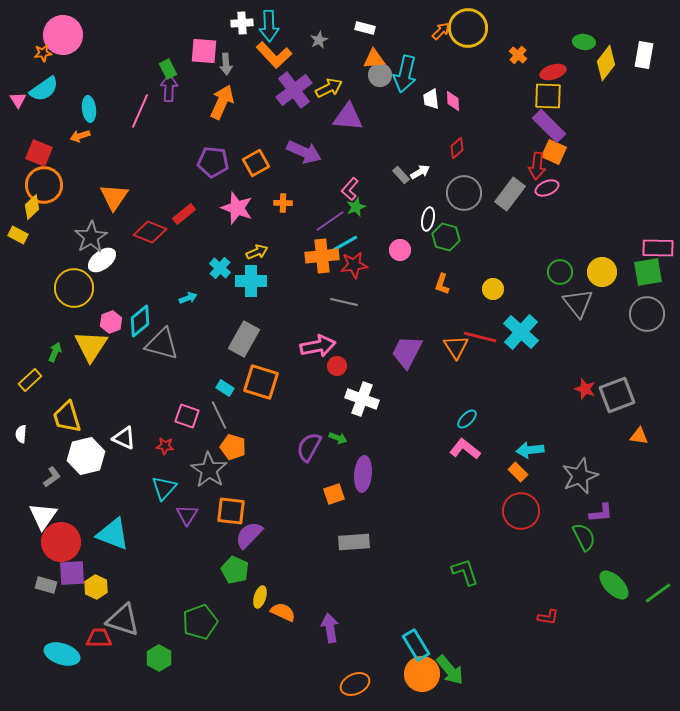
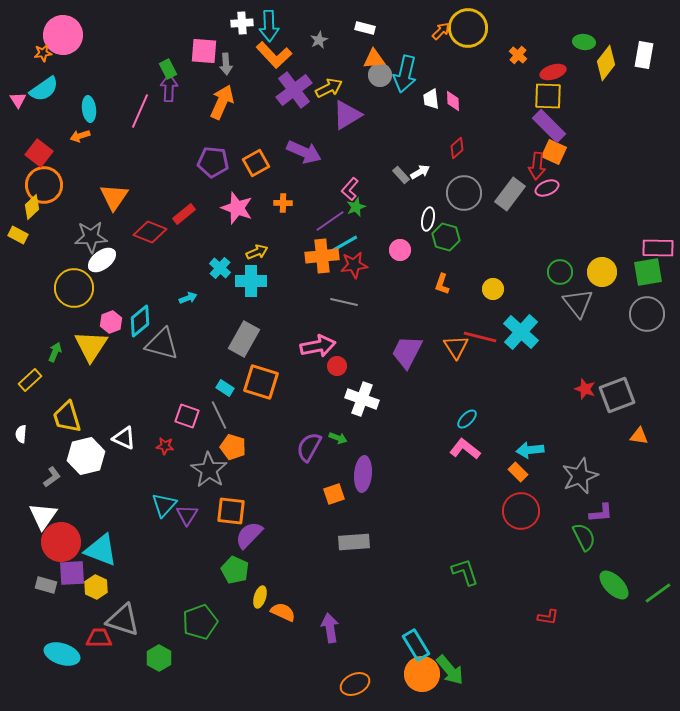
purple triangle at (348, 117): moved 1 px left, 2 px up; rotated 36 degrees counterclockwise
red square at (39, 153): rotated 16 degrees clockwise
gray star at (91, 237): rotated 28 degrees clockwise
cyan triangle at (164, 488): moved 17 px down
cyan triangle at (113, 534): moved 12 px left, 16 px down
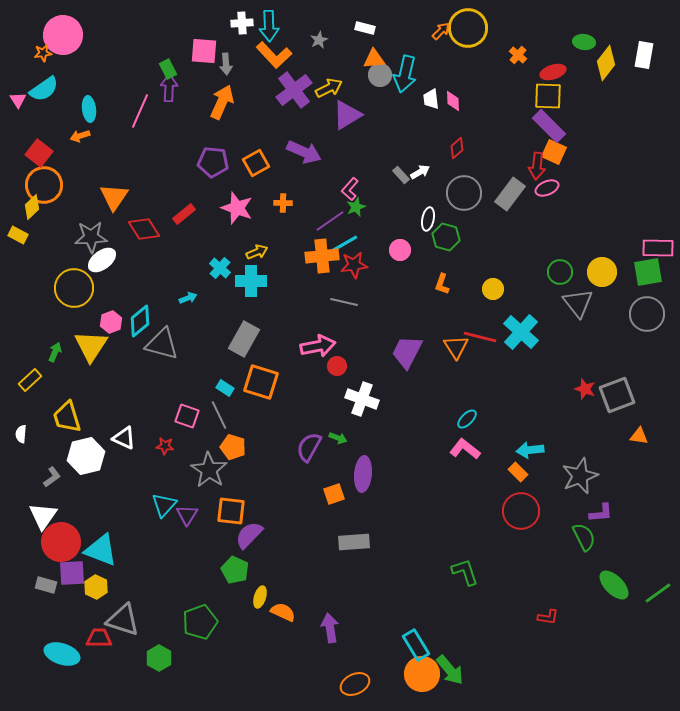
red diamond at (150, 232): moved 6 px left, 3 px up; rotated 36 degrees clockwise
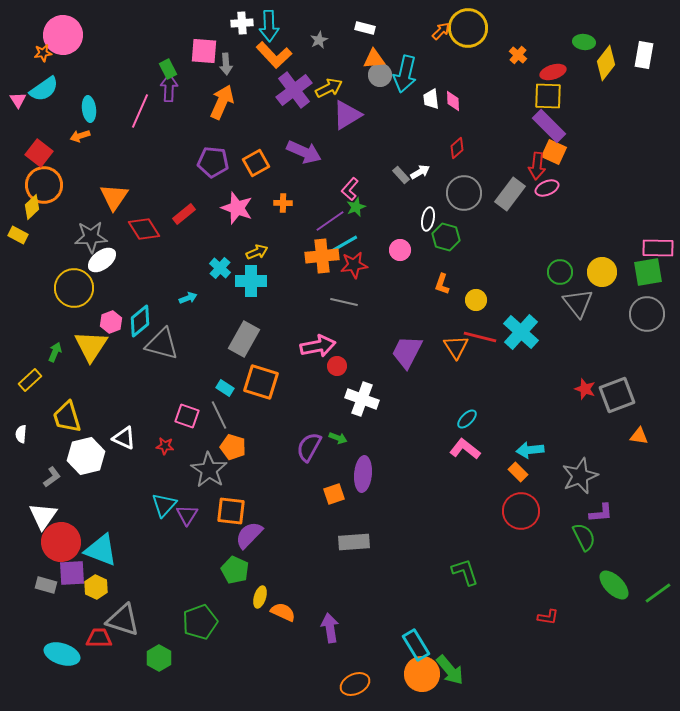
yellow circle at (493, 289): moved 17 px left, 11 px down
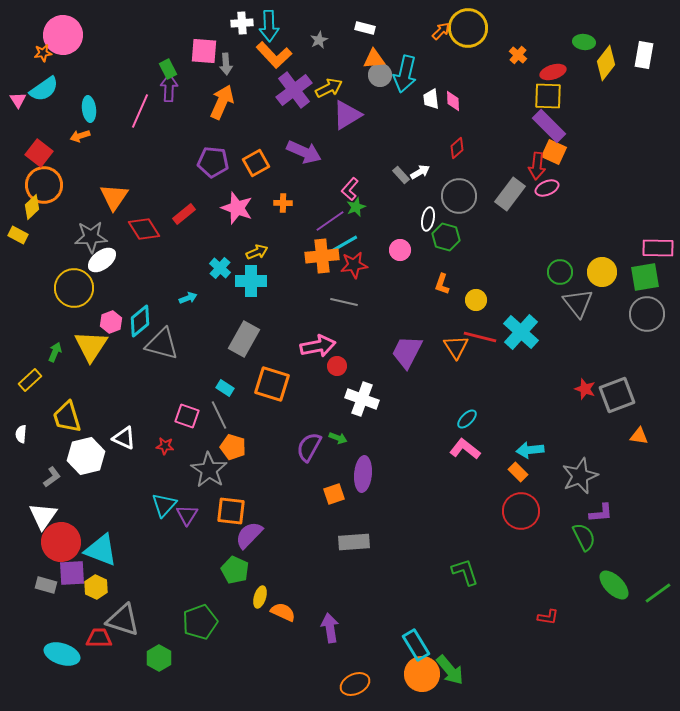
gray circle at (464, 193): moved 5 px left, 3 px down
green square at (648, 272): moved 3 px left, 5 px down
orange square at (261, 382): moved 11 px right, 2 px down
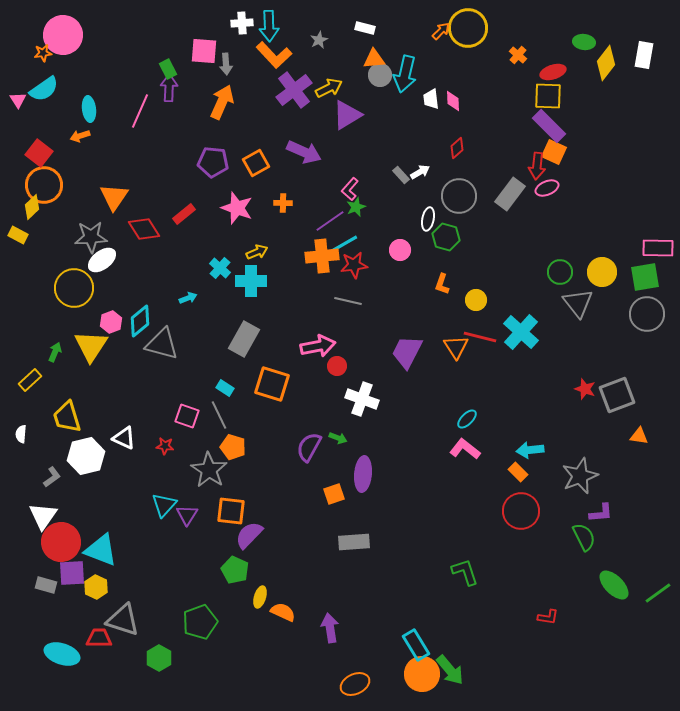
gray line at (344, 302): moved 4 px right, 1 px up
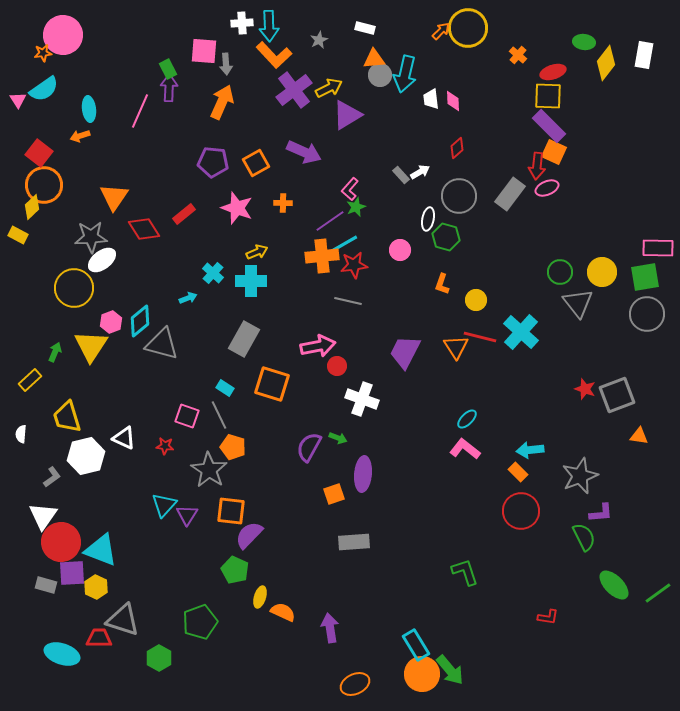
cyan cross at (220, 268): moved 7 px left, 5 px down
purple trapezoid at (407, 352): moved 2 px left
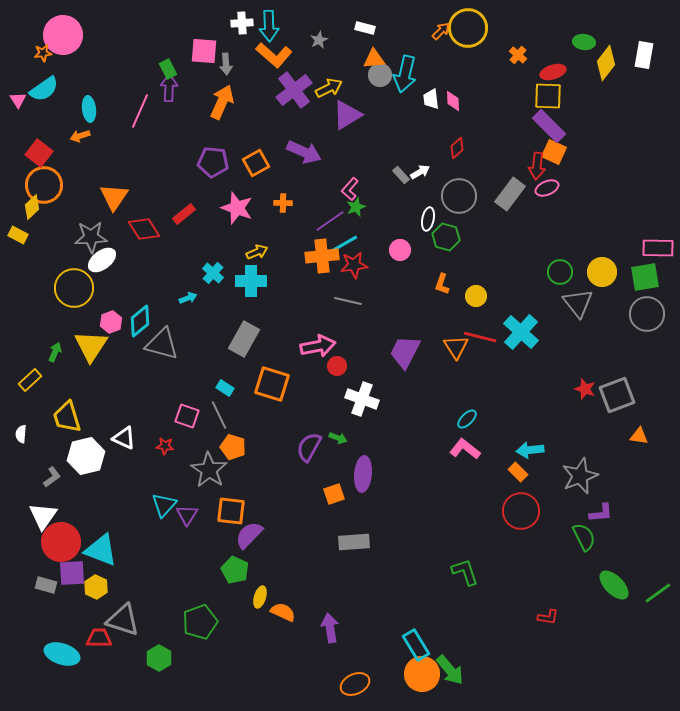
orange L-shape at (274, 55): rotated 6 degrees counterclockwise
yellow circle at (476, 300): moved 4 px up
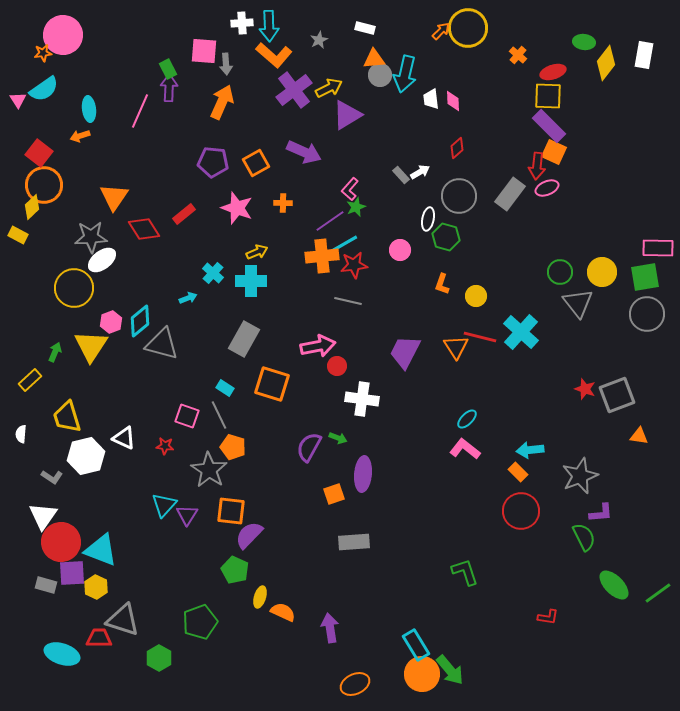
white cross at (362, 399): rotated 12 degrees counterclockwise
gray L-shape at (52, 477): rotated 70 degrees clockwise
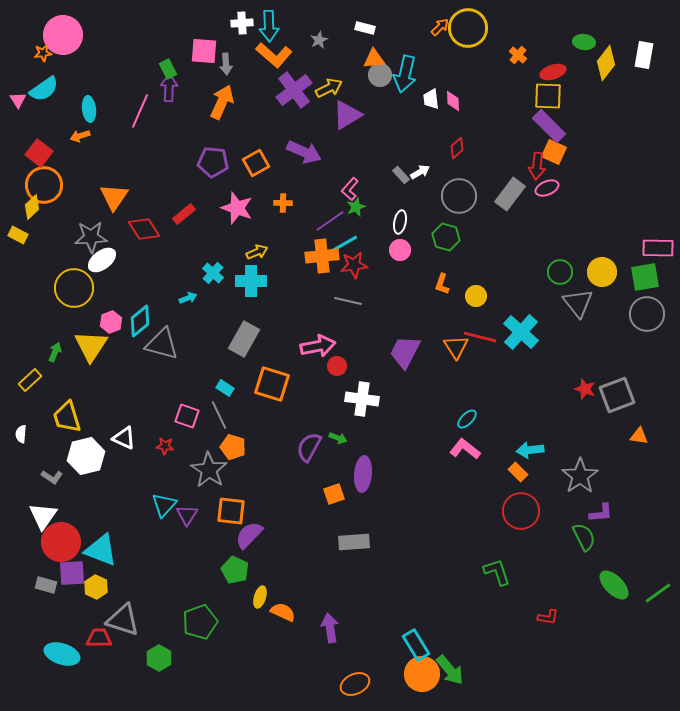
orange arrow at (441, 31): moved 1 px left, 4 px up
white ellipse at (428, 219): moved 28 px left, 3 px down
gray star at (580, 476): rotated 12 degrees counterclockwise
green L-shape at (465, 572): moved 32 px right
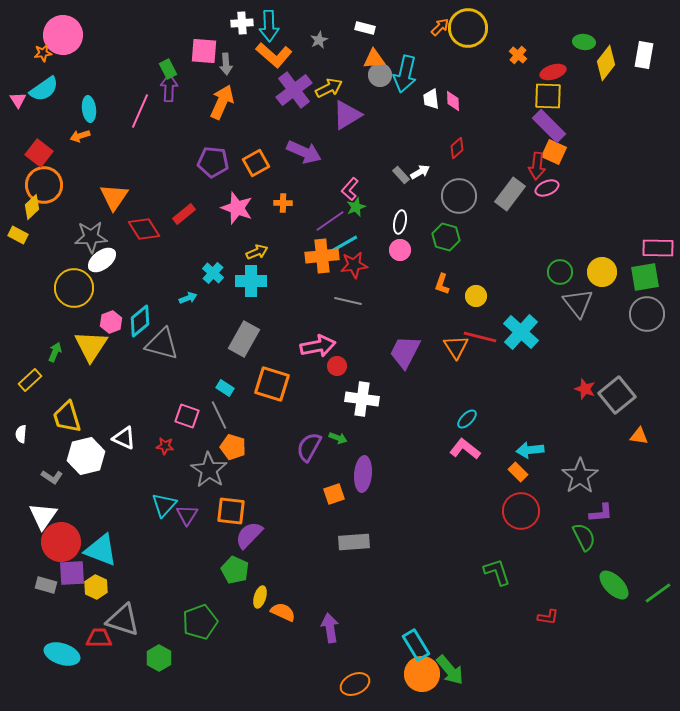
gray square at (617, 395): rotated 18 degrees counterclockwise
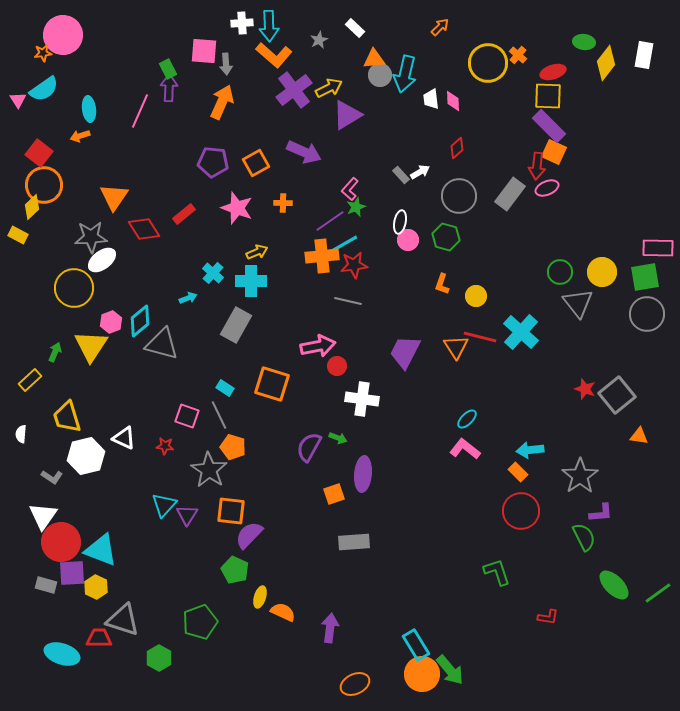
white rectangle at (365, 28): moved 10 px left; rotated 30 degrees clockwise
yellow circle at (468, 28): moved 20 px right, 35 px down
pink circle at (400, 250): moved 8 px right, 10 px up
gray rectangle at (244, 339): moved 8 px left, 14 px up
purple arrow at (330, 628): rotated 16 degrees clockwise
